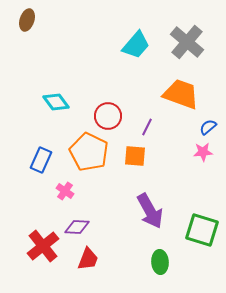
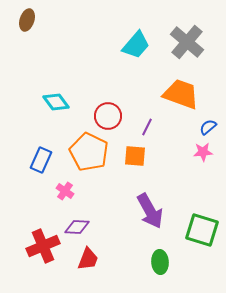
red cross: rotated 16 degrees clockwise
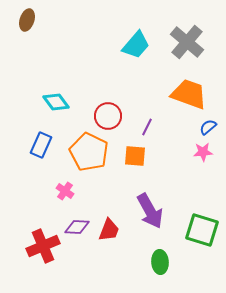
orange trapezoid: moved 8 px right
blue rectangle: moved 15 px up
red trapezoid: moved 21 px right, 29 px up
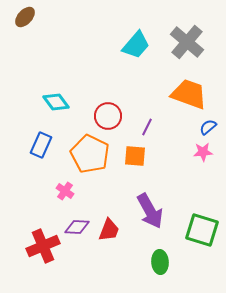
brown ellipse: moved 2 px left, 3 px up; rotated 25 degrees clockwise
orange pentagon: moved 1 px right, 2 px down
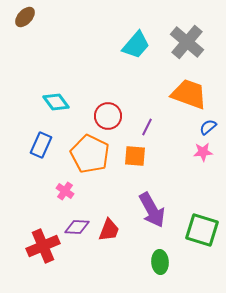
purple arrow: moved 2 px right, 1 px up
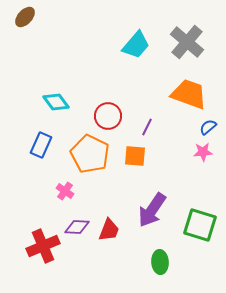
purple arrow: rotated 63 degrees clockwise
green square: moved 2 px left, 5 px up
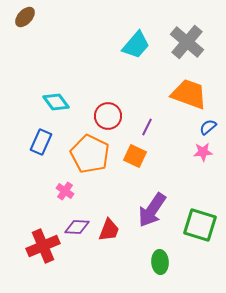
blue rectangle: moved 3 px up
orange square: rotated 20 degrees clockwise
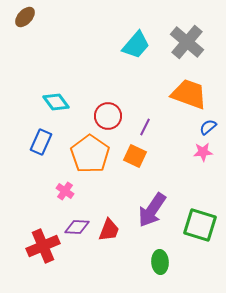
purple line: moved 2 px left
orange pentagon: rotated 9 degrees clockwise
